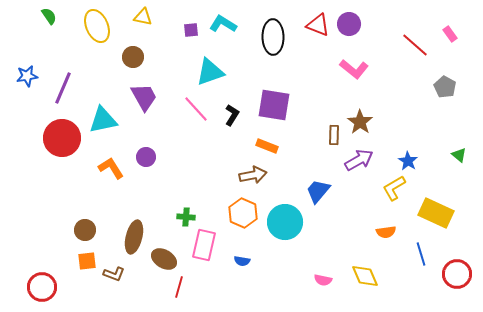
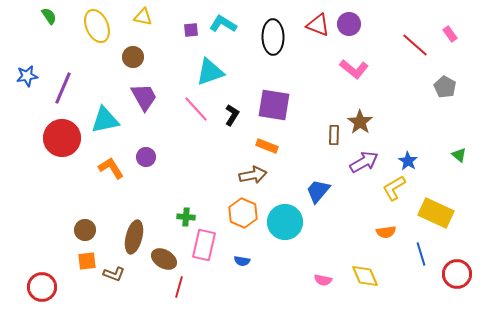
cyan triangle at (103, 120): moved 2 px right
purple arrow at (359, 160): moved 5 px right, 2 px down
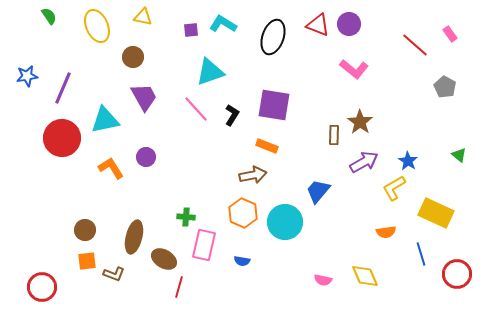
black ellipse at (273, 37): rotated 20 degrees clockwise
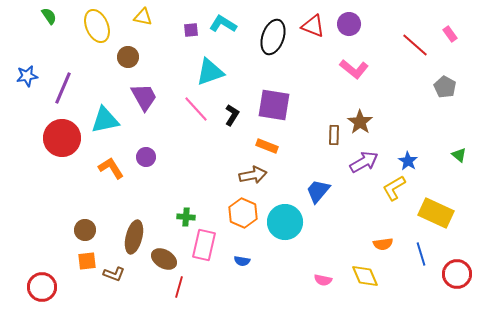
red triangle at (318, 25): moved 5 px left, 1 px down
brown circle at (133, 57): moved 5 px left
orange semicircle at (386, 232): moved 3 px left, 12 px down
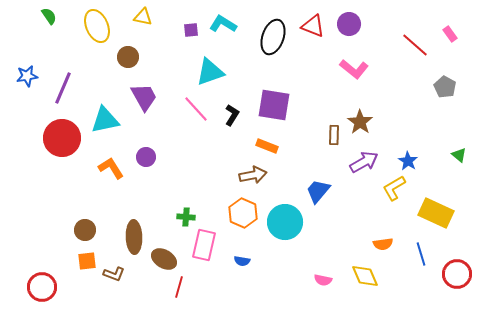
brown ellipse at (134, 237): rotated 16 degrees counterclockwise
